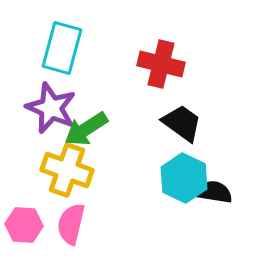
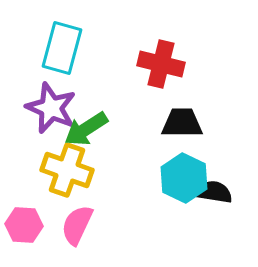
black trapezoid: rotated 36 degrees counterclockwise
pink semicircle: moved 6 px right, 1 px down; rotated 12 degrees clockwise
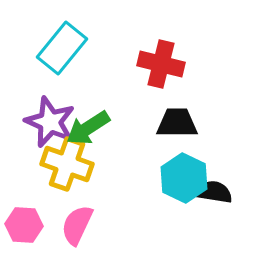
cyan rectangle: rotated 24 degrees clockwise
purple star: moved 1 px left, 14 px down
black trapezoid: moved 5 px left
green arrow: moved 2 px right, 1 px up
yellow cross: moved 6 px up
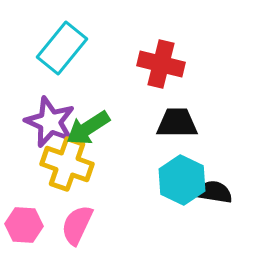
cyan hexagon: moved 2 px left, 2 px down
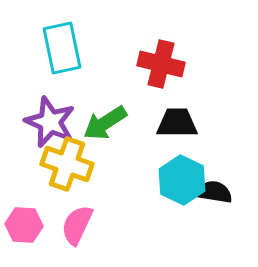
cyan rectangle: rotated 51 degrees counterclockwise
green arrow: moved 17 px right, 5 px up
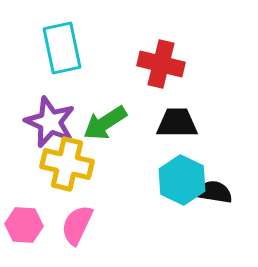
yellow cross: rotated 6 degrees counterclockwise
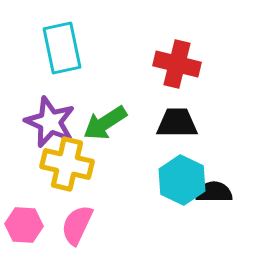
red cross: moved 16 px right
black semicircle: rotated 9 degrees counterclockwise
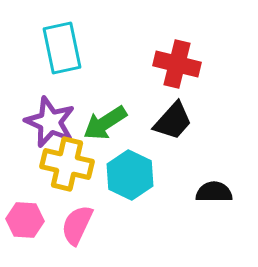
black trapezoid: moved 4 px left, 2 px up; rotated 132 degrees clockwise
cyan hexagon: moved 52 px left, 5 px up
pink hexagon: moved 1 px right, 5 px up
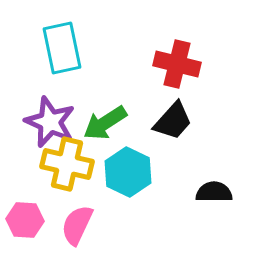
cyan hexagon: moved 2 px left, 3 px up
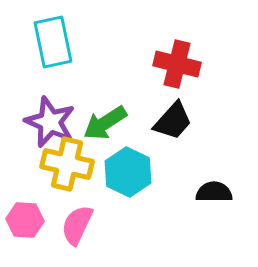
cyan rectangle: moved 9 px left, 6 px up
